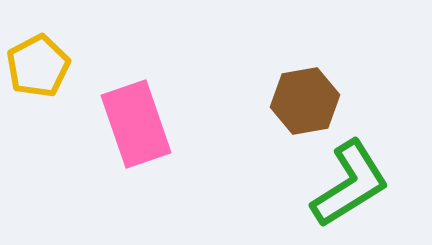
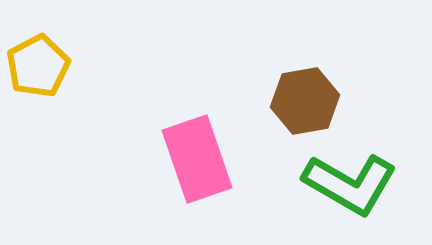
pink rectangle: moved 61 px right, 35 px down
green L-shape: rotated 62 degrees clockwise
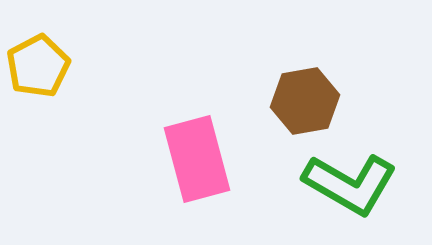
pink rectangle: rotated 4 degrees clockwise
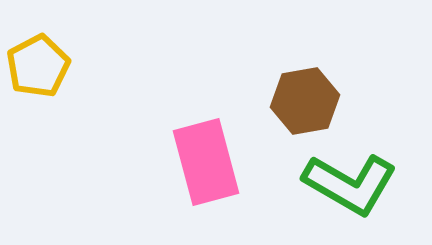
pink rectangle: moved 9 px right, 3 px down
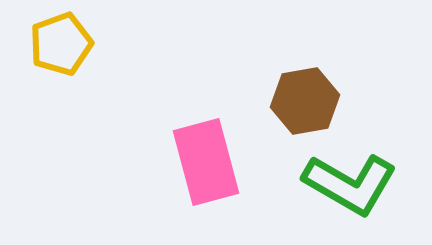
yellow pentagon: moved 23 px right, 22 px up; rotated 8 degrees clockwise
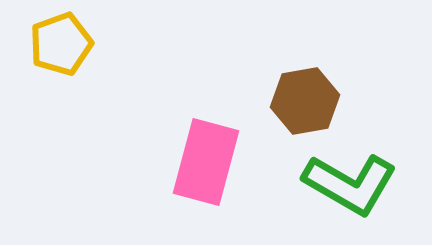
pink rectangle: rotated 30 degrees clockwise
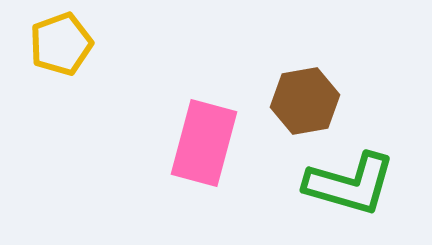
pink rectangle: moved 2 px left, 19 px up
green L-shape: rotated 14 degrees counterclockwise
